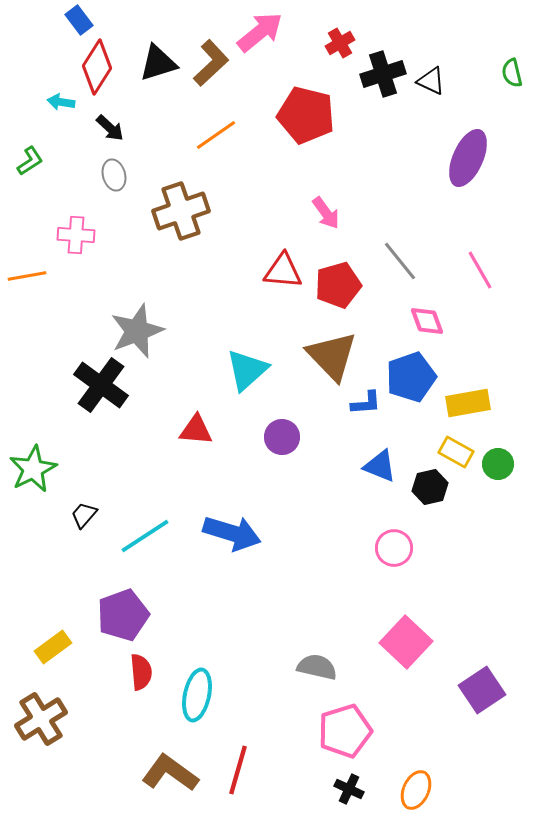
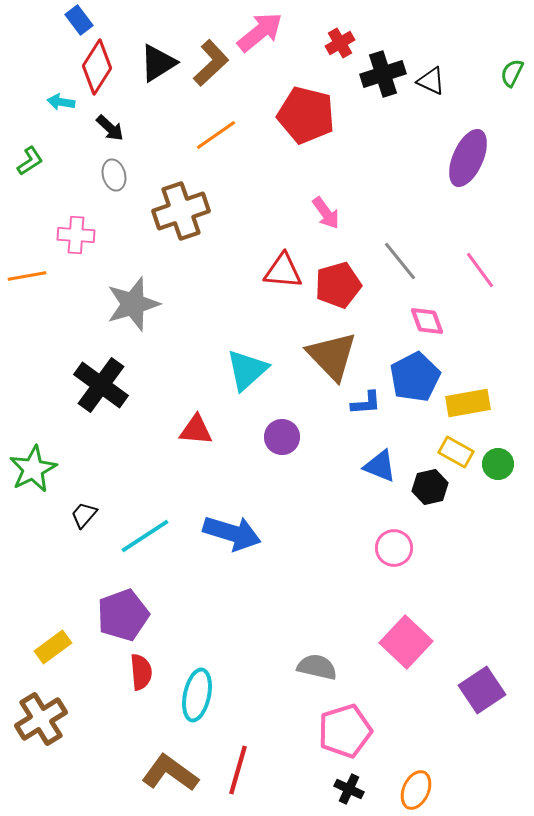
black triangle at (158, 63): rotated 15 degrees counterclockwise
green semicircle at (512, 73): rotated 40 degrees clockwise
pink line at (480, 270): rotated 6 degrees counterclockwise
gray star at (137, 331): moved 4 px left, 27 px up; rotated 4 degrees clockwise
blue pentagon at (411, 377): moved 4 px right; rotated 9 degrees counterclockwise
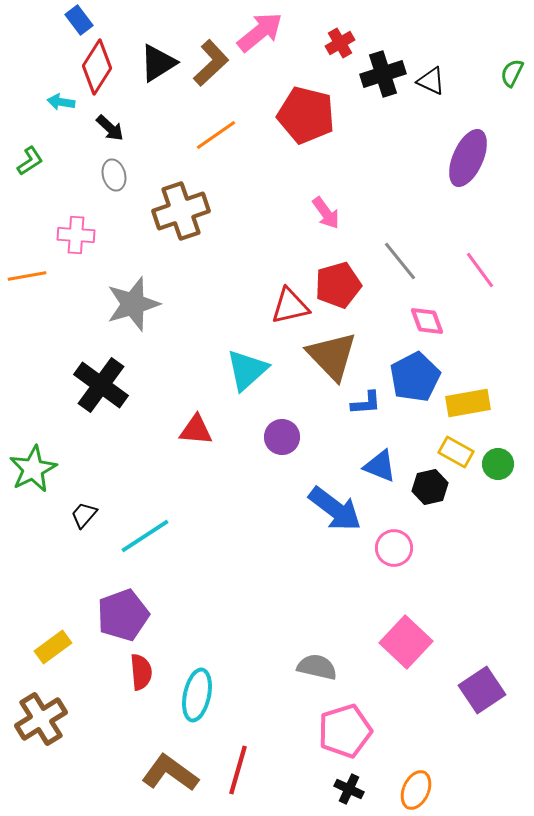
red triangle at (283, 271): moved 7 px right, 35 px down; rotated 18 degrees counterclockwise
blue arrow at (232, 533): moved 103 px right, 24 px up; rotated 20 degrees clockwise
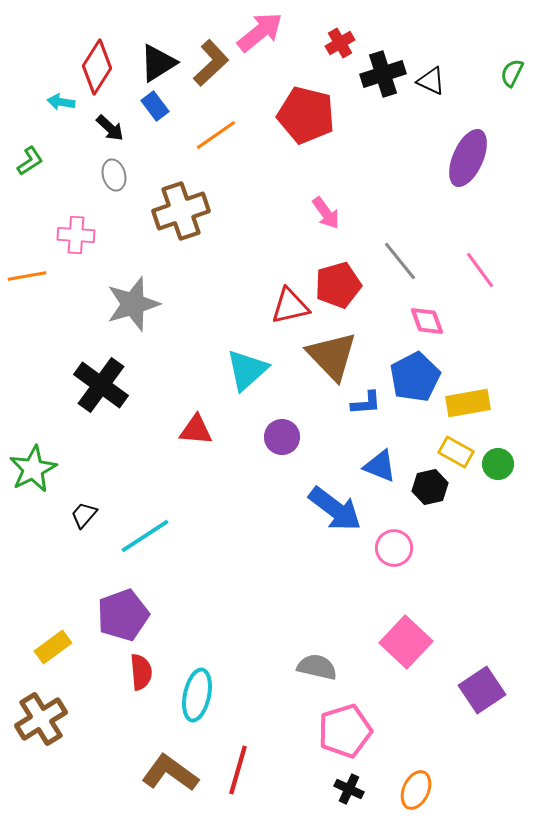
blue rectangle at (79, 20): moved 76 px right, 86 px down
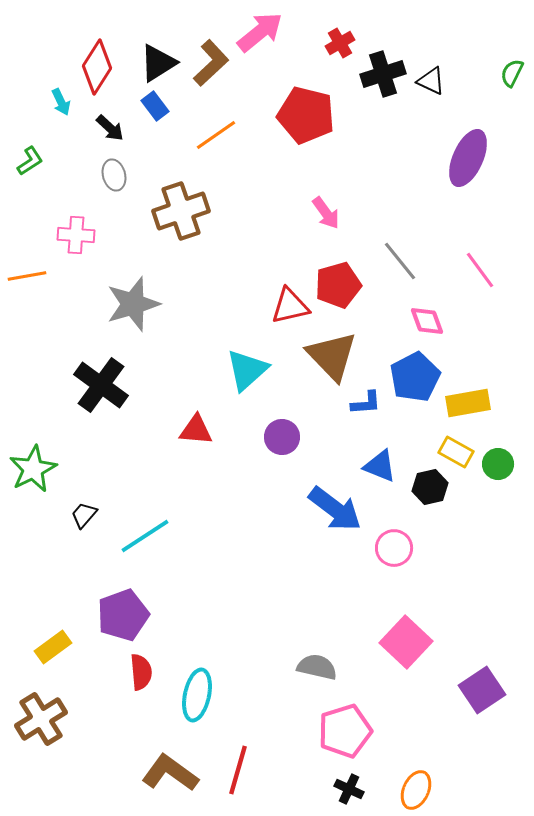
cyan arrow at (61, 102): rotated 124 degrees counterclockwise
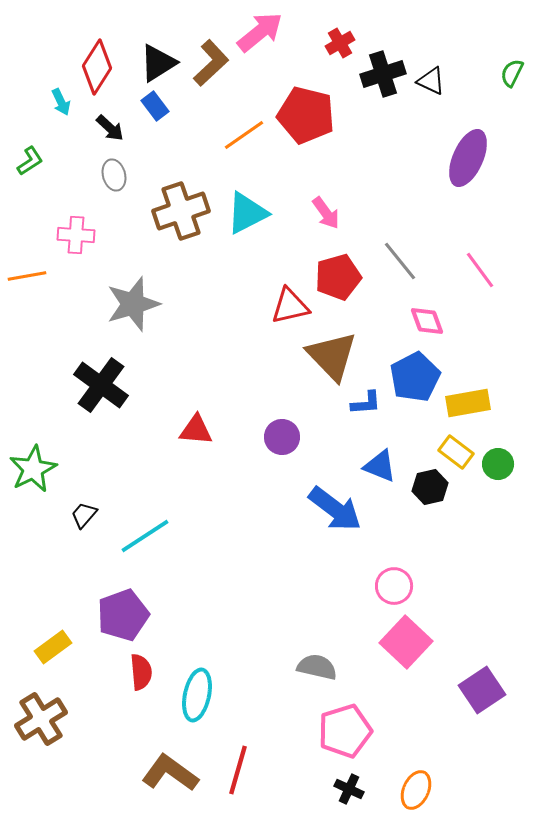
orange line at (216, 135): moved 28 px right
red pentagon at (338, 285): moved 8 px up
cyan triangle at (247, 370): moved 157 px up; rotated 15 degrees clockwise
yellow rectangle at (456, 452): rotated 8 degrees clockwise
pink circle at (394, 548): moved 38 px down
